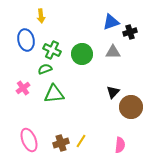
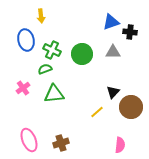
black cross: rotated 24 degrees clockwise
yellow line: moved 16 px right, 29 px up; rotated 16 degrees clockwise
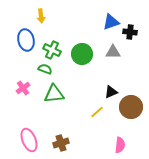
green semicircle: rotated 40 degrees clockwise
black triangle: moved 2 px left; rotated 24 degrees clockwise
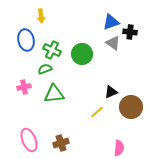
gray triangle: moved 9 px up; rotated 35 degrees clockwise
green semicircle: rotated 40 degrees counterclockwise
pink cross: moved 1 px right, 1 px up; rotated 24 degrees clockwise
pink semicircle: moved 1 px left, 3 px down
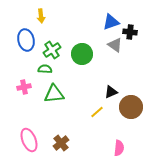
gray triangle: moved 2 px right, 2 px down
green cross: rotated 30 degrees clockwise
green semicircle: rotated 24 degrees clockwise
brown cross: rotated 21 degrees counterclockwise
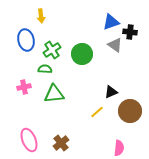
brown circle: moved 1 px left, 4 px down
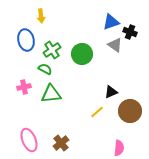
black cross: rotated 16 degrees clockwise
green semicircle: rotated 24 degrees clockwise
green triangle: moved 3 px left
